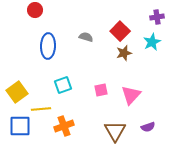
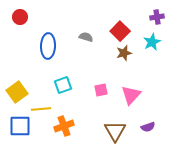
red circle: moved 15 px left, 7 px down
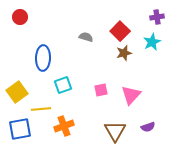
blue ellipse: moved 5 px left, 12 px down
blue square: moved 3 px down; rotated 10 degrees counterclockwise
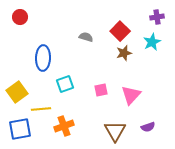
cyan square: moved 2 px right, 1 px up
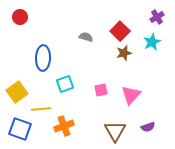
purple cross: rotated 24 degrees counterclockwise
blue square: rotated 30 degrees clockwise
